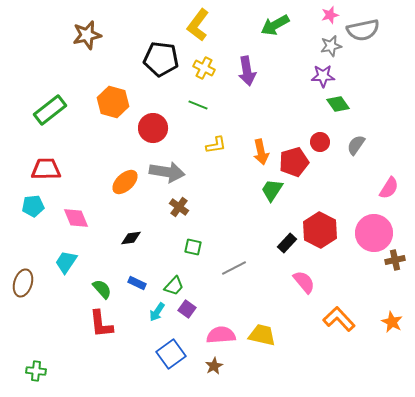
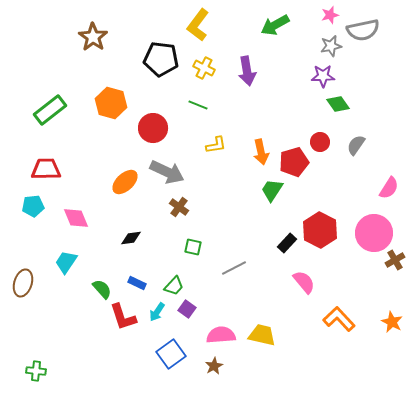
brown star at (87, 35): moved 6 px right, 2 px down; rotated 24 degrees counterclockwise
orange hexagon at (113, 102): moved 2 px left, 1 px down
gray arrow at (167, 172): rotated 16 degrees clockwise
brown cross at (395, 260): rotated 18 degrees counterclockwise
red L-shape at (101, 324): moved 22 px right, 7 px up; rotated 12 degrees counterclockwise
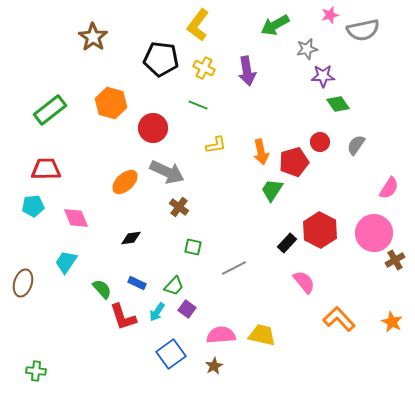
gray star at (331, 46): moved 24 px left, 3 px down
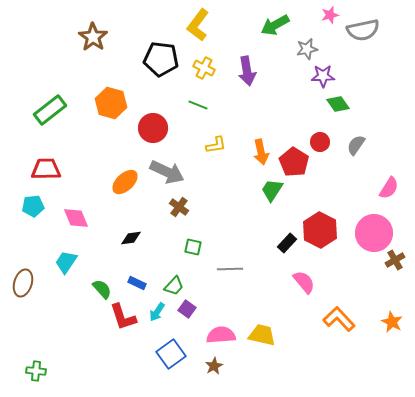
red pentagon at (294, 162): rotated 24 degrees counterclockwise
gray line at (234, 268): moved 4 px left, 1 px down; rotated 25 degrees clockwise
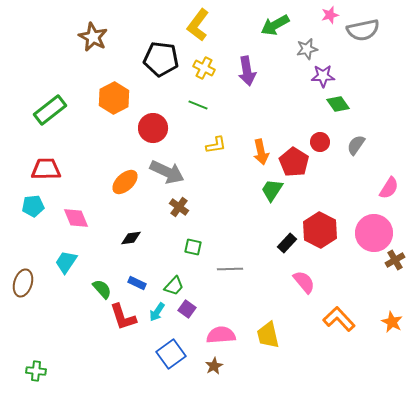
brown star at (93, 37): rotated 8 degrees counterclockwise
orange hexagon at (111, 103): moved 3 px right, 5 px up; rotated 16 degrees clockwise
yellow trapezoid at (262, 335): moved 6 px right; rotated 116 degrees counterclockwise
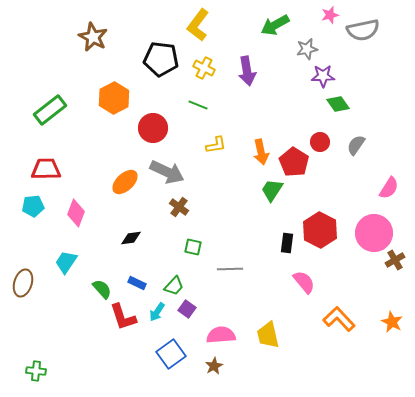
pink diamond at (76, 218): moved 5 px up; rotated 44 degrees clockwise
black rectangle at (287, 243): rotated 36 degrees counterclockwise
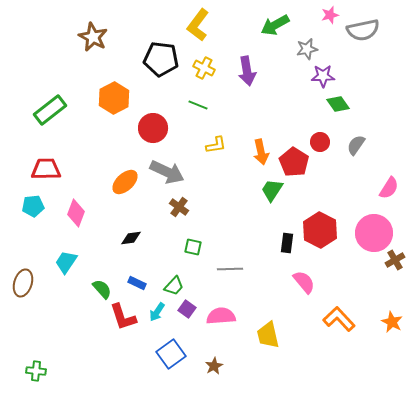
pink semicircle at (221, 335): moved 19 px up
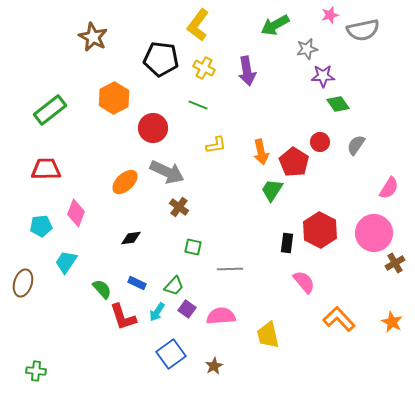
cyan pentagon at (33, 206): moved 8 px right, 20 px down
brown cross at (395, 260): moved 3 px down
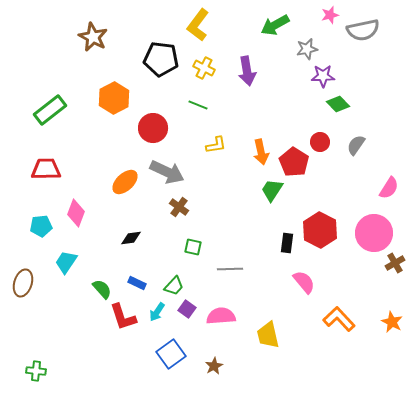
green diamond at (338, 104): rotated 10 degrees counterclockwise
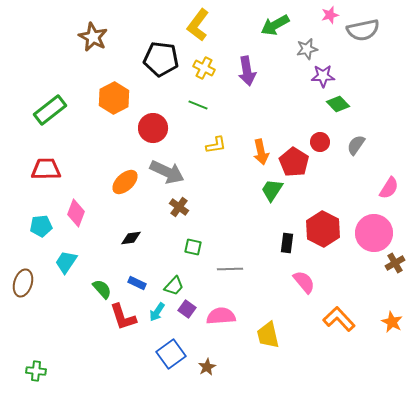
red hexagon at (320, 230): moved 3 px right, 1 px up
brown star at (214, 366): moved 7 px left, 1 px down
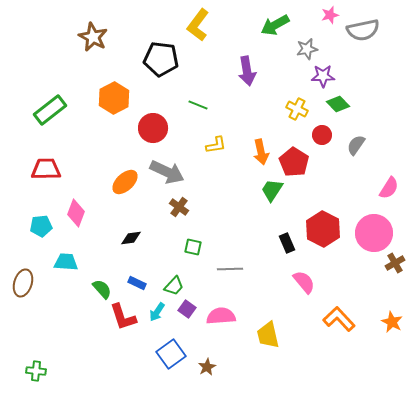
yellow cross at (204, 68): moved 93 px right, 41 px down
red circle at (320, 142): moved 2 px right, 7 px up
black rectangle at (287, 243): rotated 30 degrees counterclockwise
cyan trapezoid at (66, 262): rotated 60 degrees clockwise
